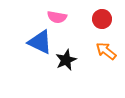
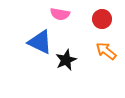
pink semicircle: moved 3 px right, 3 px up
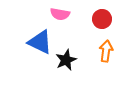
orange arrow: rotated 60 degrees clockwise
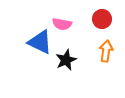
pink semicircle: moved 2 px right, 10 px down
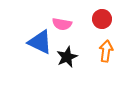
black star: moved 1 px right, 3 px up
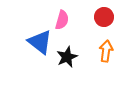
red circle: moved 2 px right, 2 px up
pink semicircle: moved 4 px up; rotated 84 degrees counterclockwise
blue triangle: rotated 12 degrees clockwise
